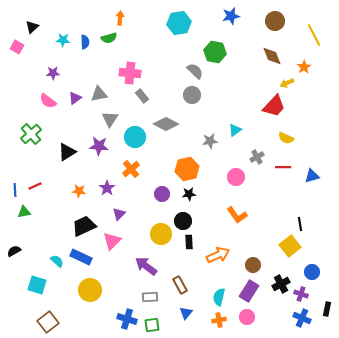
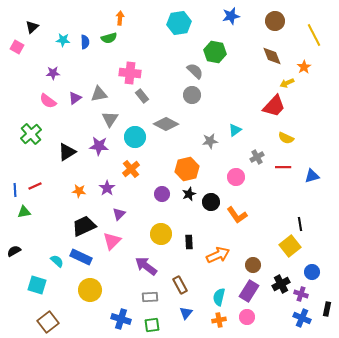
black star at (189, 194): rotated 16 degrees counterclockwise
black circle at (183, 221): moved 28 px right, 19 px up
blue cross at (127, 319): moved 6 px left
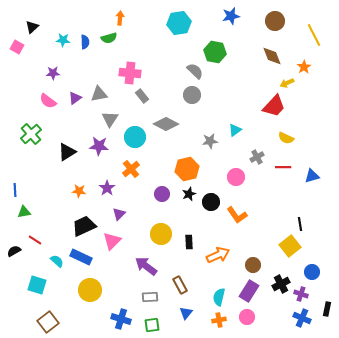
red line at (35, 186): moved 54 px down; rotated 56 degrees clockwise
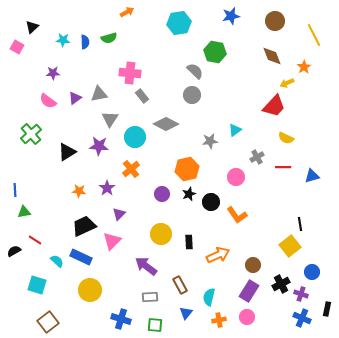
orange arrow at (120, 18): moved 7 px right, 6 px up; rotated 56 degrees clockwise
cyan semicircle at (219, 297): moved 10 px left
green square at (152, 325): moved 3 px right; rotated 14 degrees clockwise
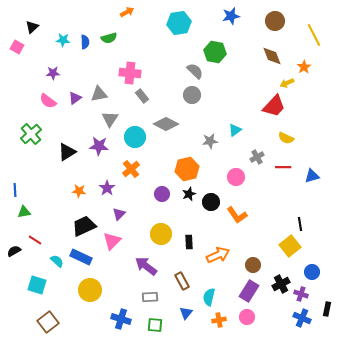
brown rectangle at (180, 285): moved 2 px right, 4 px up
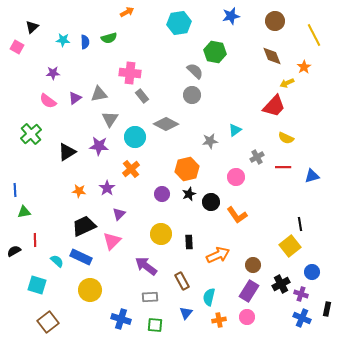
red line at (35, 240): rotated 56 degrees clockwise
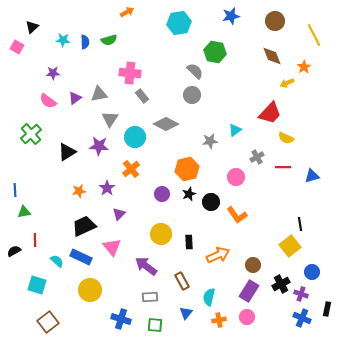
green semicircle at (109, 38): moved 2 px down
red trapezoid at (274, 106): moved 4 px left, 7 px down
orange star at (79, 191): rotated 16 degrees counterclockwise
pink triangle at (112, 241): moved 6 px down; rotated 24 degrees counterclockwise
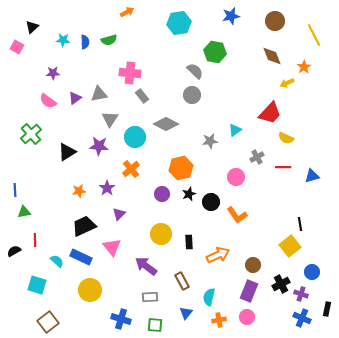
orange hexagon at (187, 169): moved 6 px left, 1 px up
purple rectangle at (249, 291): rotated 10 degrees counterclockwise
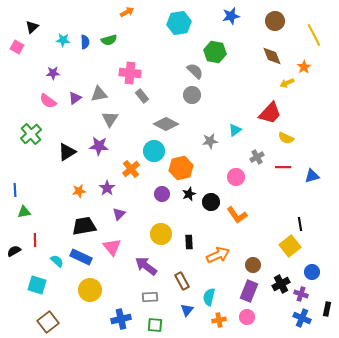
cyan circle at (135, 137): moved 19 px right, 14 px down
black trapezoid at (84, 226): rotated 15 degrees clockwise
blue triangle at (186, 313): moved 1 px right, 3 px up
blue cross at (121, 319): rotated 30 degrees counterclockwise
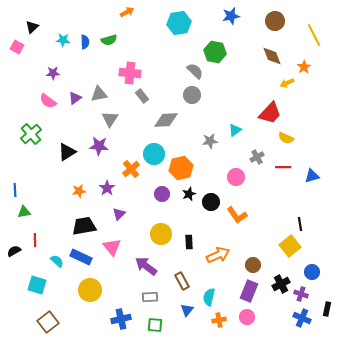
gray diamond at (166, 124): moved 4 px up; rotated 30 degrees counterclockwise
cyan circle at (154, 151): moved 3 px down
